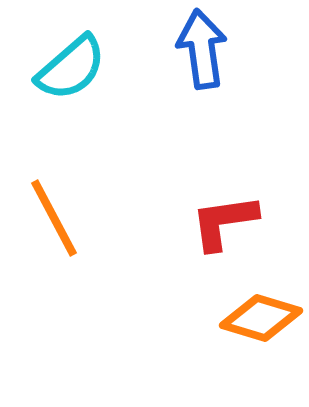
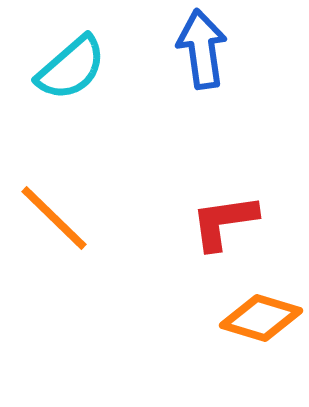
orange line: rotated 18 degrees counterclockwise
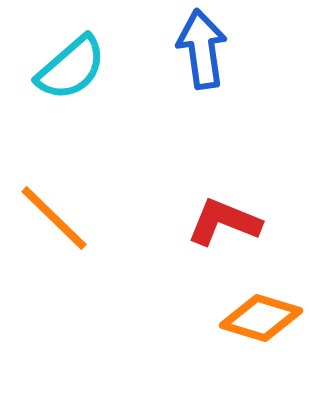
red L-shape: rotated 30 degrees clockwise
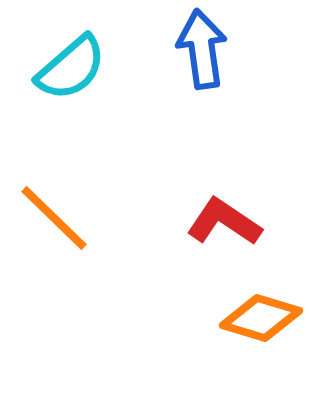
red L-shape: rotated 12 degrees clockwise
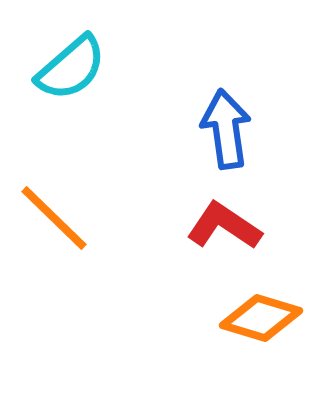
blue arrow: moved 24 px right, 80 px down
red L-shape: moved 4 px down
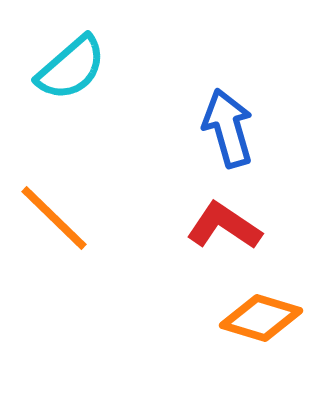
blue arrow: moved 2 px right, 1 px up; rotated 8 degrees counterclockwise
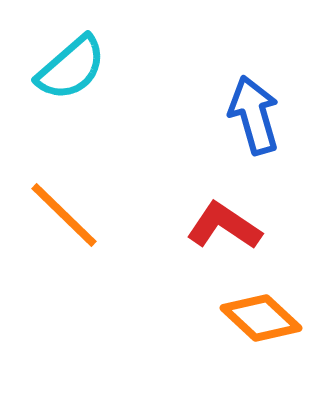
blue arrow: moved 26 px right, 13 px up
orange line: moved 10 px right, 3 px up
orange diamond: rotated 26 degrees clockwise
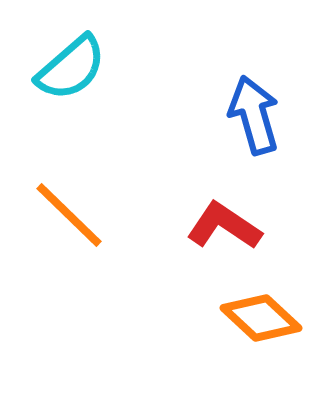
orange line: moved 5 px right
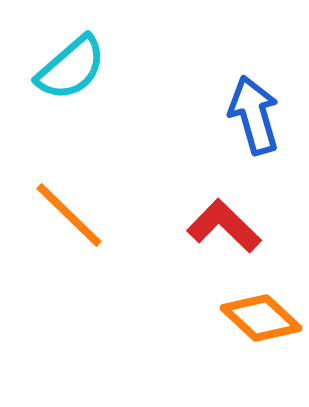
red L-shape: rotated 10 degrees clockwise
